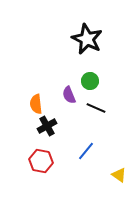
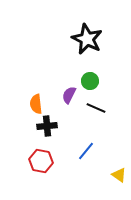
purple semicircle: rotated 48 degrees clockwise
black cross: rotated 24 degrees clockwise
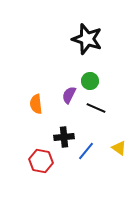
black star: rotated 8 degrees counterclockwise
black cross: moved 17 px right, 11 px down
yellow triangle: moved 27 px up
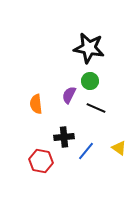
black star: moved 2 px right, 9 px down; rotated 8 degrees counterclockwise
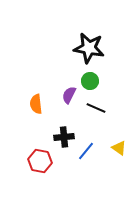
red hexagon: moved 1 px left
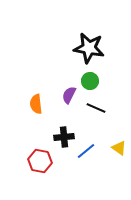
blue line: rotated 12 degrees clockwise
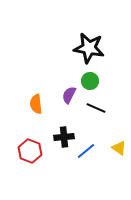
red hexagon: moved 10 px left, 10 px up; rotated 10 degrees clockwise
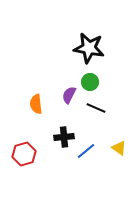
green circle: moved 1 px down
red hexagon: moved 6 px left, 3 px down; rotated 25 degrees clockwise
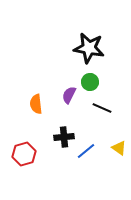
black line: moved 6 px right
